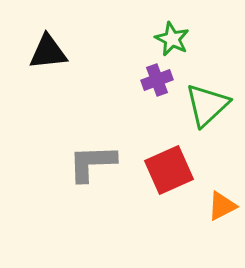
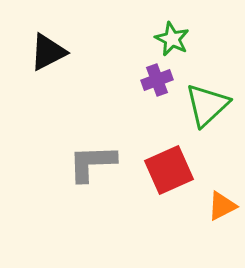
black triangle: rotated 21 degrees counterclockwise
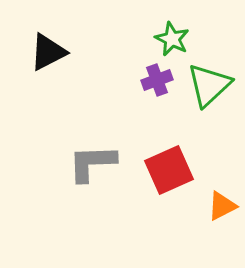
green triangle: moved 2 px right, 20 px up
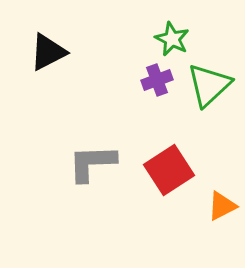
red square: rotated 9 degrees counterclockwise
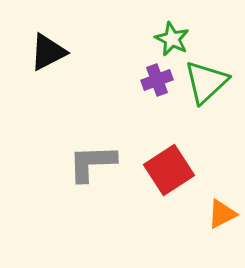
green triangle: moved 3 px left, 3 px up
orange triangle: moved 8 px down
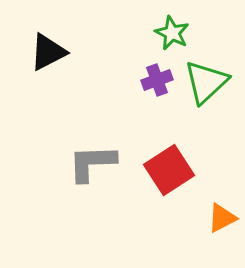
green star: moved 6 px up
orange triangle: moved 4 px down
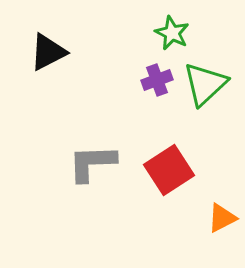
green triangle: moved 1 px left, 2 px down
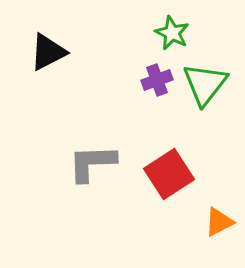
green triangle: rotated 9 degrees counterclockwise
red square: moved 4 px down
orange triangle: moved 3 px left, 4 px down
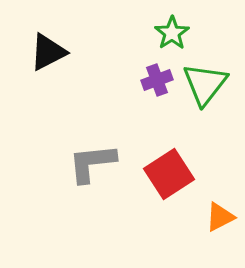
green star: rotated 12 degrees clockwise
gray L-shape: rotated 4 degrees counterclockwise
orange triangle: moved 1 px right, 5 px up
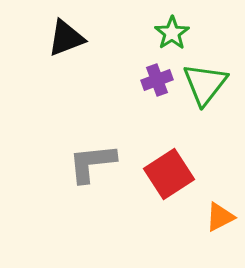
black triangle: moved 18 px right, 14 px up; rotated 6 degrees clockwise
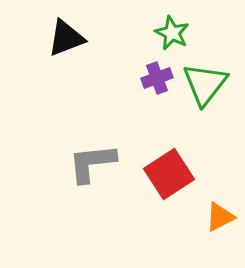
green star: rotated 12 degrees counterclockwise
purple cross: moved 2 px up
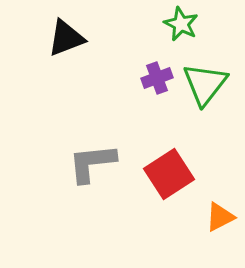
green star: moved 9 px right, 9 px up
